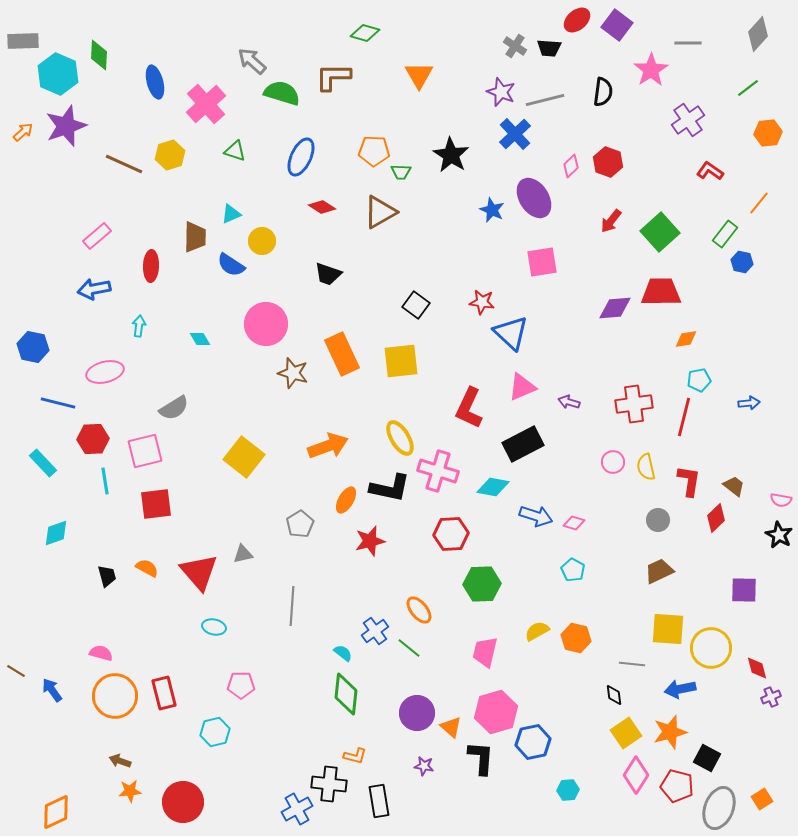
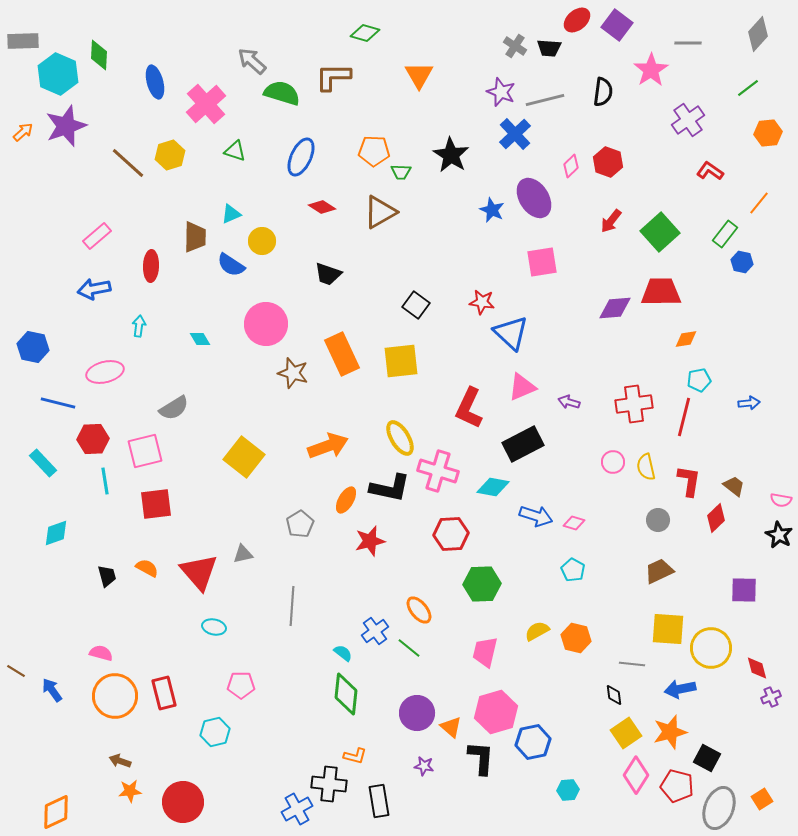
brown line at (124, 164): moved 4 px right, 1 px up; rotated 18 degrees clockwise
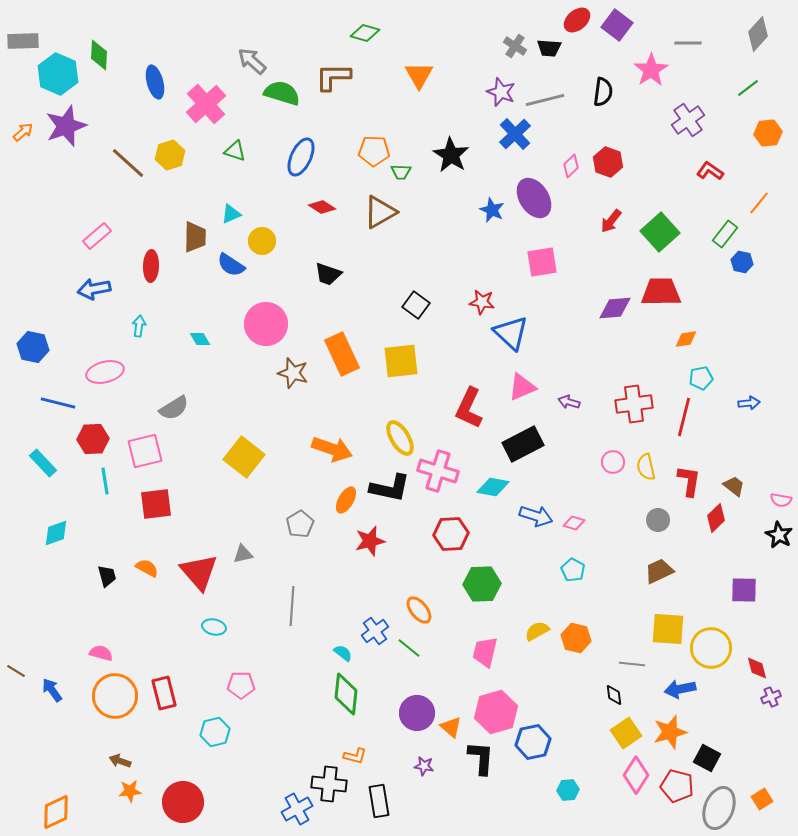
cyan pentagon at (699, 380): moved 2 px right, 2 px up
orange arrow at (328, 446): moved 4 px right, 3 px down; rotated 39 degrees clockwise
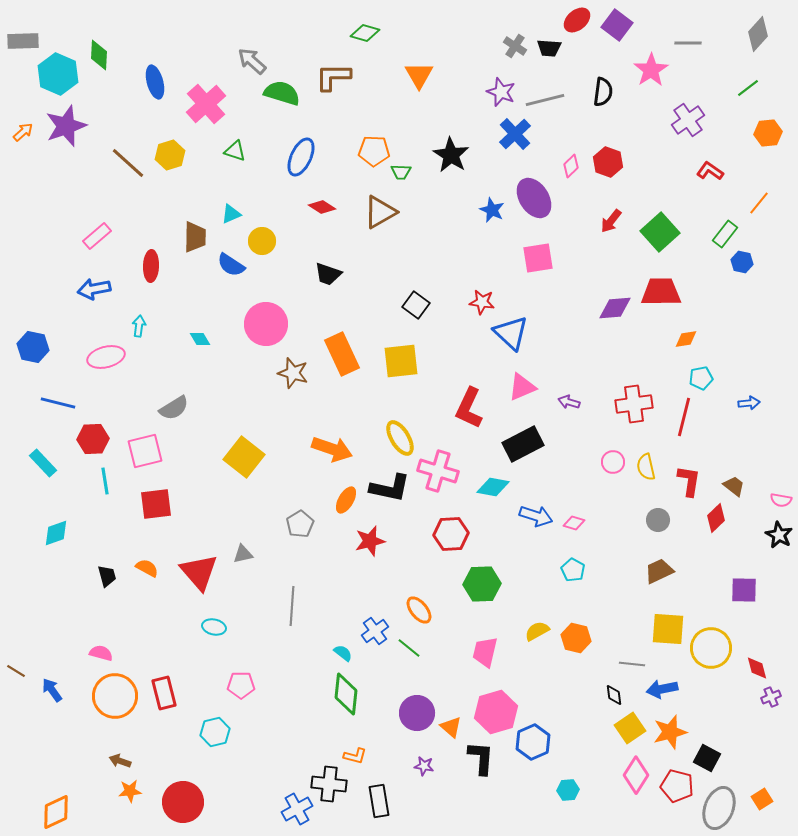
pink square at (542, 262): moved 4 px left, 4 px up
pink ellipse at (105, 372): moved 1 px right, 15 px up
blue arrow at (680, 689): moved 18 px left
yellow square at (626, 733): moved 4 px right, 5 px up
blue hexagon at (533, 742): rotated 12 degrees counterclockwise
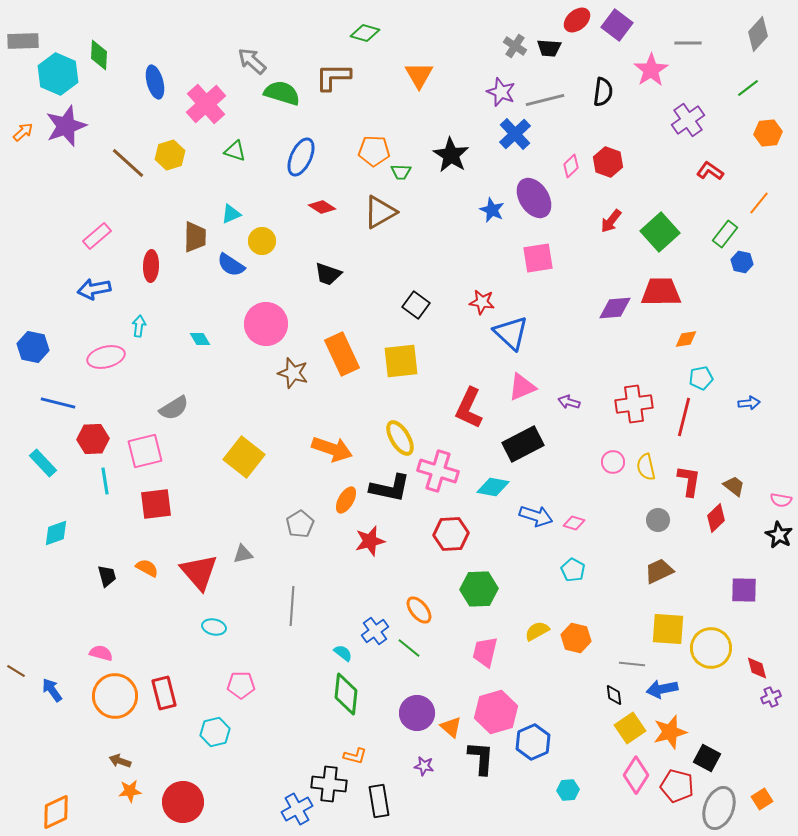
green hexagon at (482, 584): moved 3 px left, 5 px down
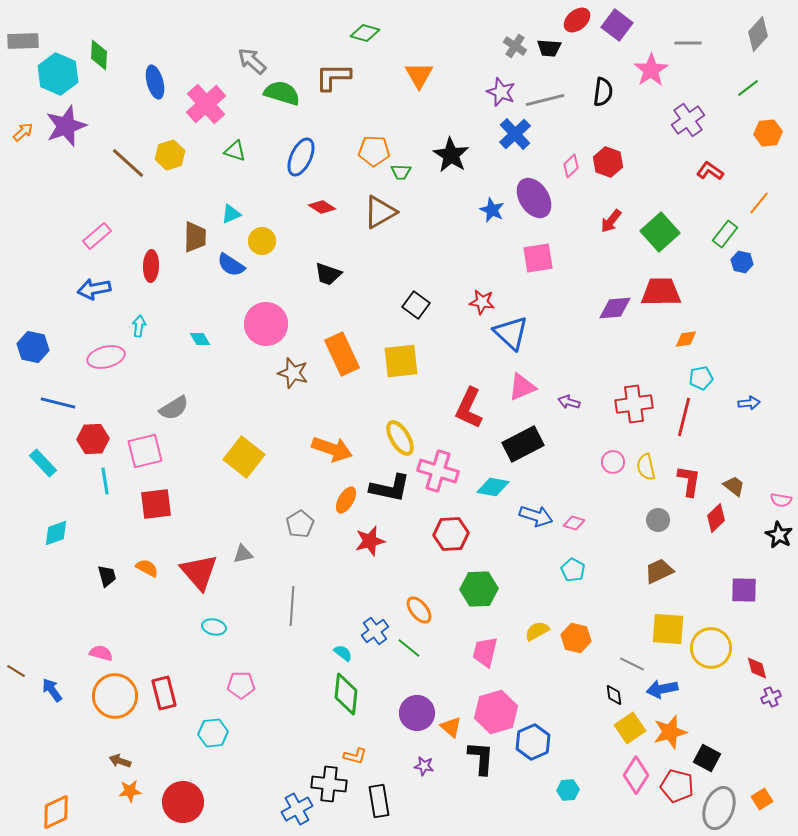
gray line at (632, 664): rotated 20 degrees clockwise
cyan hexagon at (215, 732): moved 2 px left, 1 px down; rotated 8 degrees clockwise
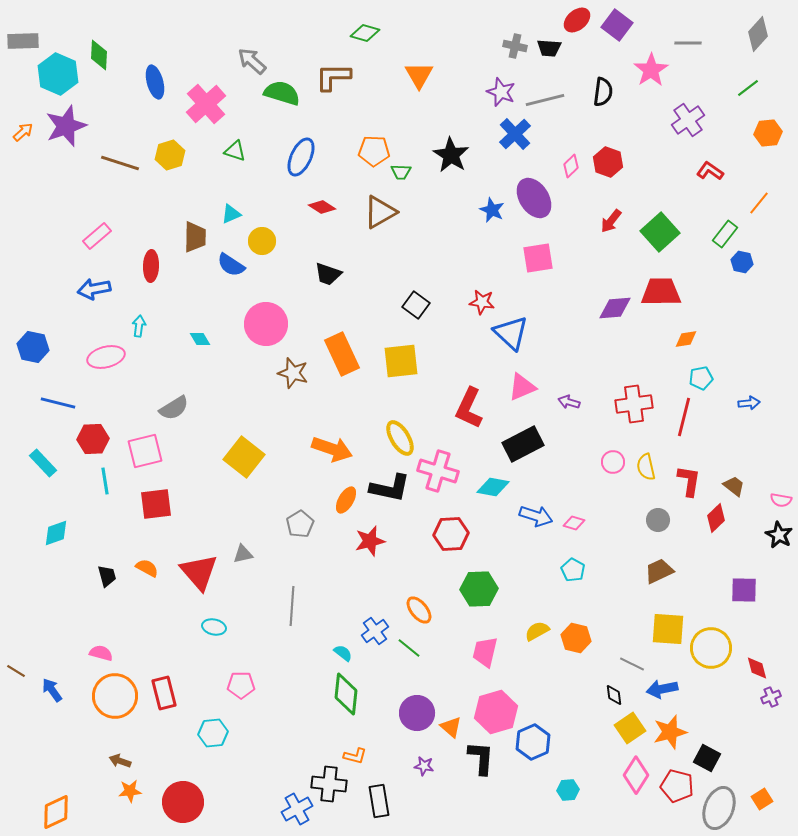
gray cross at (515, 46): rotated 20 degrees counterclockwise
brown line at (128, 163): moved 8 px left; rotated 24 degrees counterclockwise
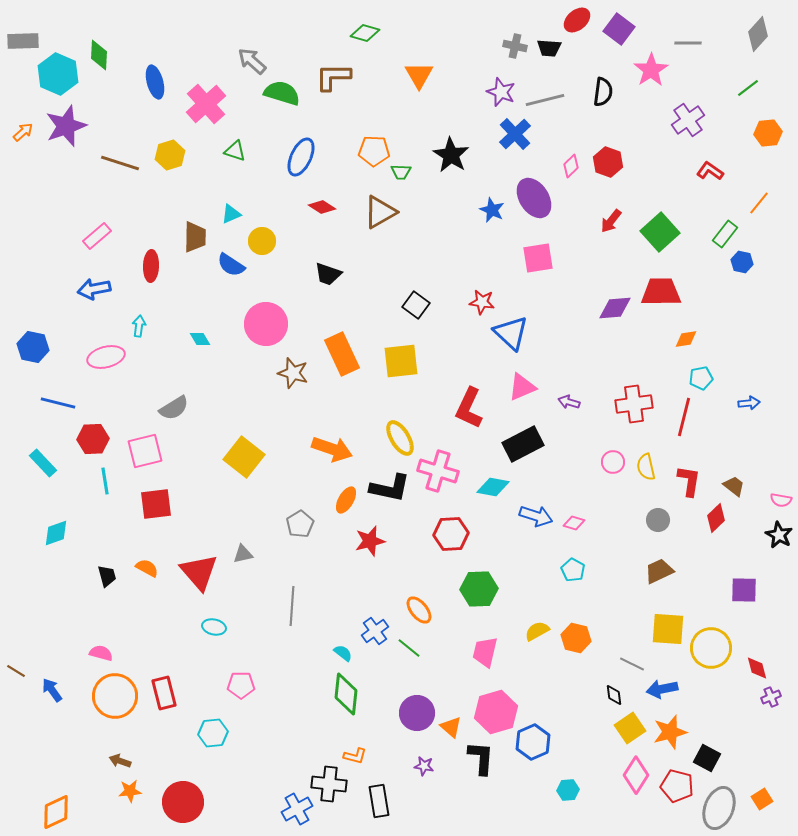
purple square at (617, 25): moved 2 px right, 4 px down
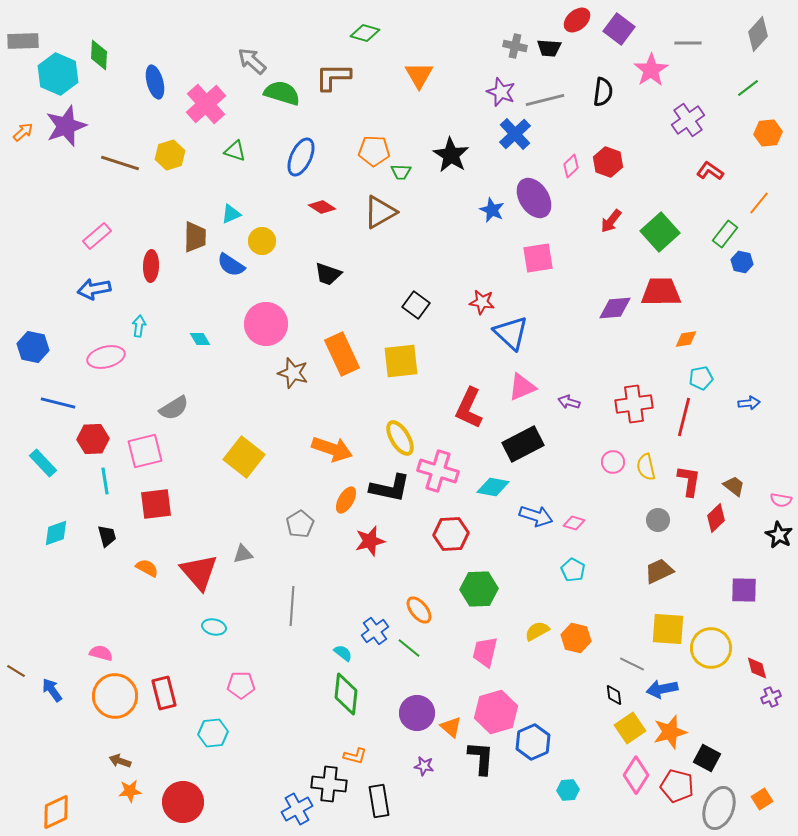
black trapezoid at (107, 576): moved 40 px up
